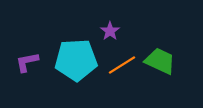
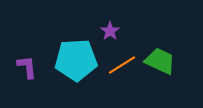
purple L-shape: moved 5 px down; rotated 95 degrees clockwise
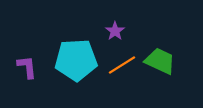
purple star: moved 5 px right
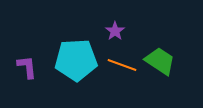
green trapezoid: rotated 8 degrees clockwise
orange line: rotated 52 degrees clockwise
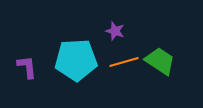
purple star: rotated 18 degrees counterclockwise
orange line: moved 2 px right, 3 px up; rotated 36 degrees counterclockwise
